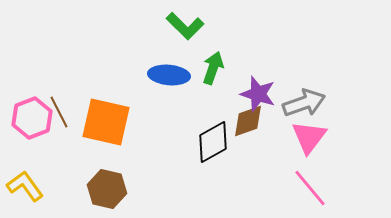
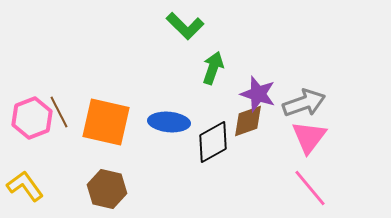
blue ellipse: moved 47 px down
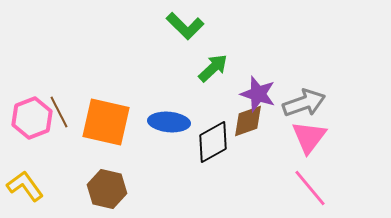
green arrow: rotated 28 degrees clockwise
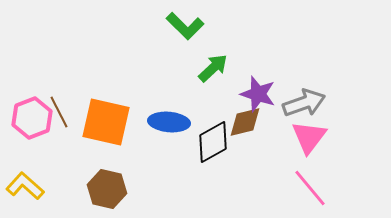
brown diamond: moved 3 px left, 1 px down; rotated 6 degrees clockwise
yellow L-shape: rotated 12 degrees counterclockwise
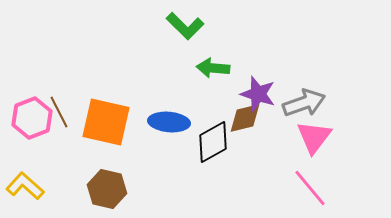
green arrow: rotated 132 degrees counterclockwise
brown diamond: moved 4 px up
pink triangle: moved 5 px right
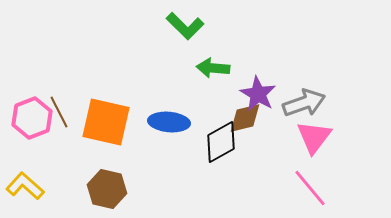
purple star: rotated 12 degrees clockwise
black diamond: moved 8 px right
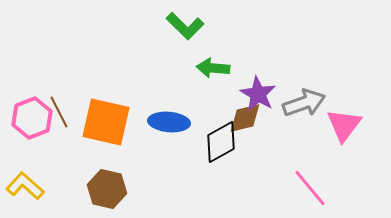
pink triangle: moved 30 px right, 12 px up
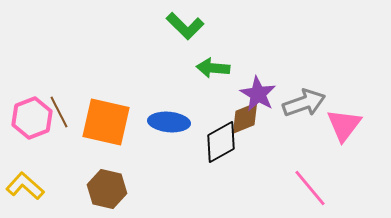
brown diamond: rotated 9 degrees counterclockwise
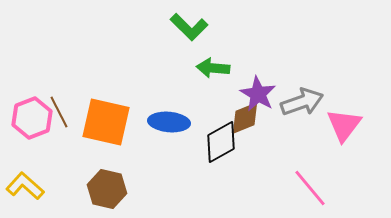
green L-shape: moved 4 px right, 1 px down
gray arrow: moved 2 px left, 1 px up
